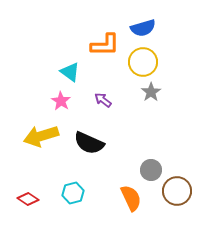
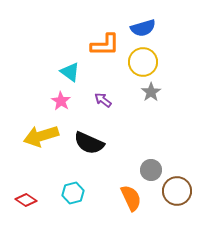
red diamond: moved 2 px left, 1 px down
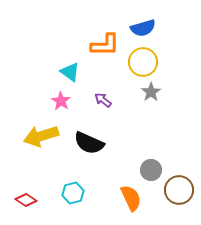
brown circle: moved 2 px right, 1 px up
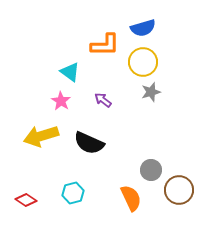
gray star: rotated 18 degrees clockwise
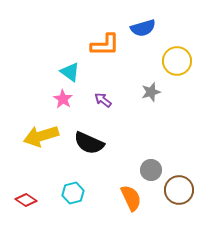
yellow circle: moved 34 px right, 1 px up
pink star: moved 2 px right, 2 px up
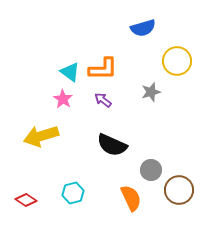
orange L-shape: moved 2 px left, 24 px down
black semicircle: moved 23 px right, 2 px down
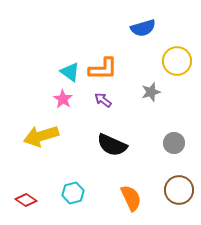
gray circle: moved 23 px right, 27 px up
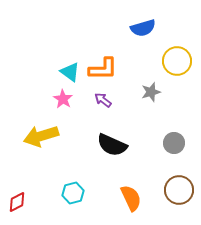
red diamond: moved 9 px left, 2 px down; rotated 60 degrees counterclockwise
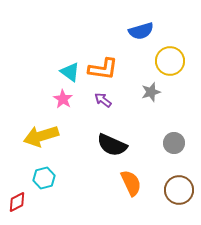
blue semicircle: moved 2 px left, 3 px down
yellow circle: moved 7 px left
orange L-shape: rotated 8 degrees clockwise
cyan hexagon: moved 29 px left, 15 px up
orange semicircle: moved 15 px up
